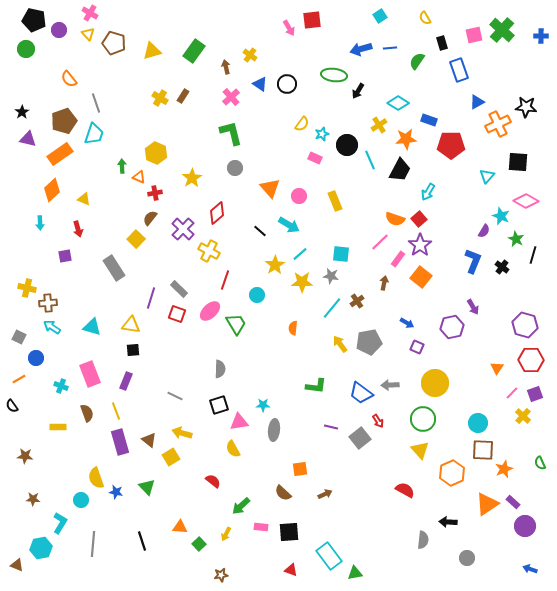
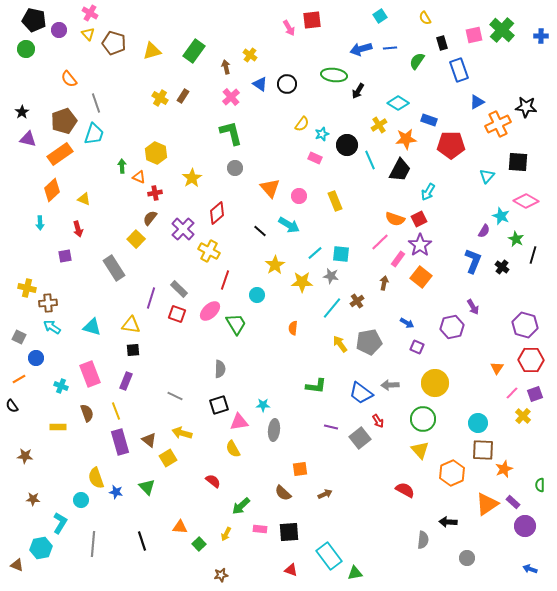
red square at (419, 219): rotated 14 degrees clockwise
cyan line at (300, 254): moved 15 px right, 1 px up
yellow square at (171, 457): moved 3 px left, 1 px down
green semicircle at (540, 463): moved 22 px down; rotated 24 degrees clockwise
pink rectangle at (261, 527): moved 1 px left, 2 px down
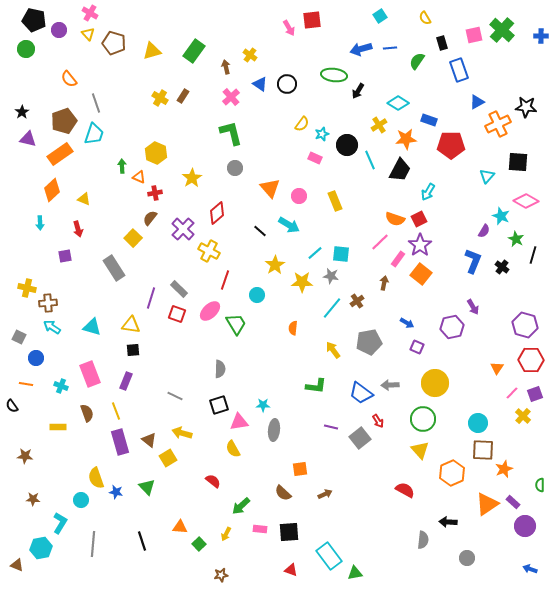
yellow square at (136, 239): moved 3 px left, 1 px up
orange square at (421, 277): moved 3 px up
yellow arrow at (340, 344): moved 7 px left, 6 px down
orange line at (19, 379): moved 7 px right, 5 px down; rotated 40 degrees clockwise
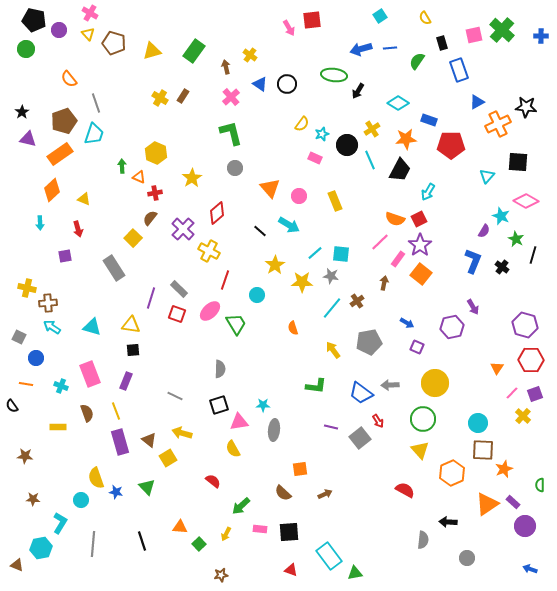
yellow cross at (379, 125): moved 7 px left, 4 px down
orange semicircle at (293, 328): rotated 24 degrees counterclockwise
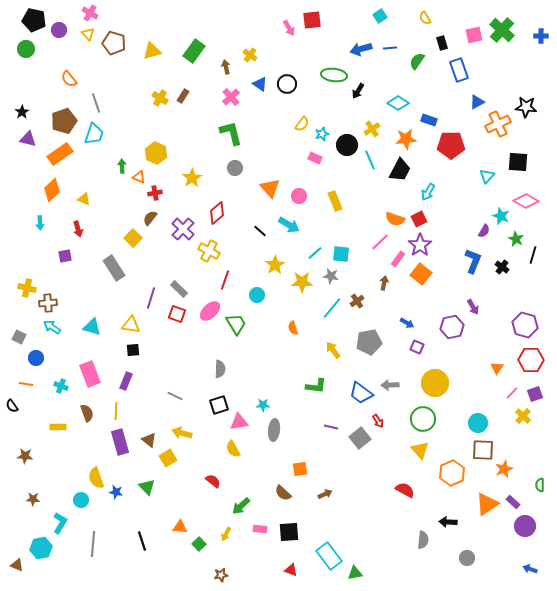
yellow line at (116, 411): rotated 24 degrees clockwise
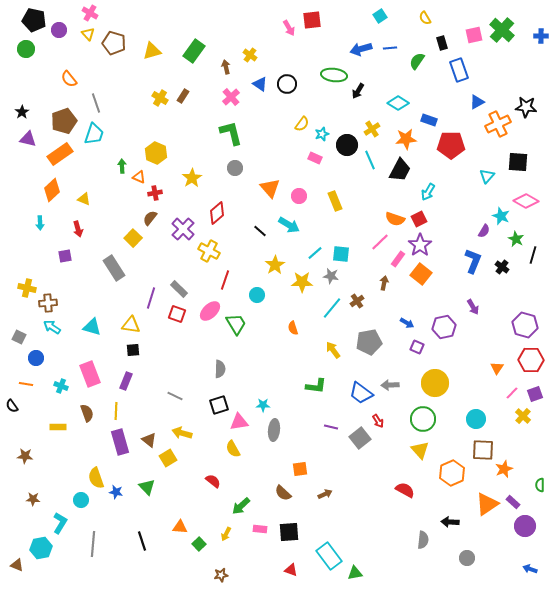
purple hexagon at (452, 327): moved 8 px left
cyan circle at (478, 423): moved 2 px left, 4 px up
black arrow at (448, 522): moved 2 px right
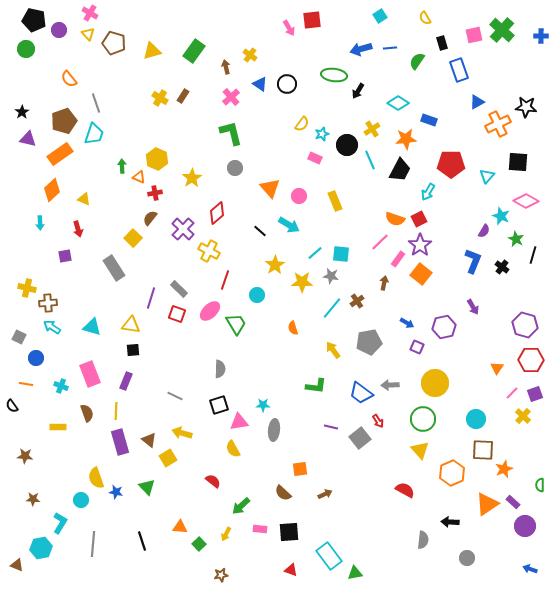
red pentagon at (451, 145): moved 19 px down
yellow hexagon at (156, 153): moved 1 px right, 6 px down
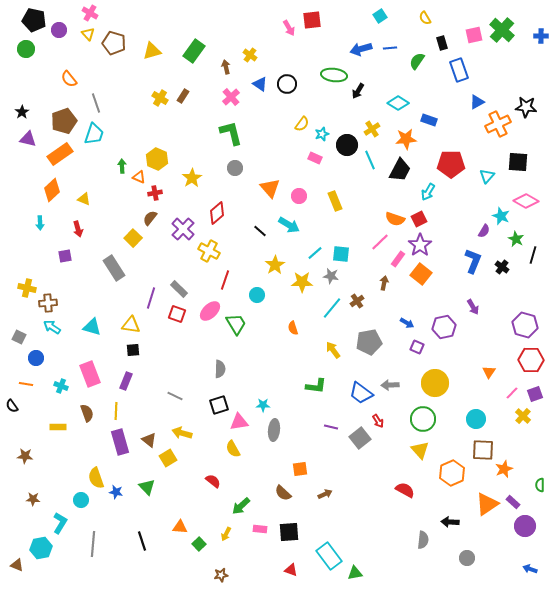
orange triangle at (497, 368): moved 8 px left, 4 px down
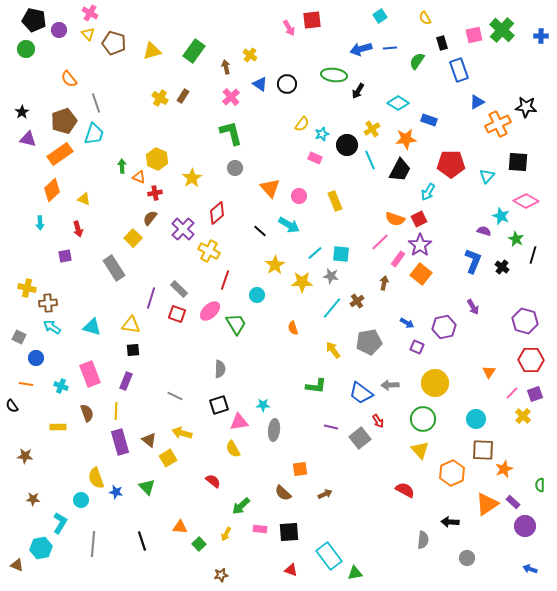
purple semicircle at (484, 231): rotated 104 degrees counterclockwise
purple hexagon at (525, 325): moved 4 px up
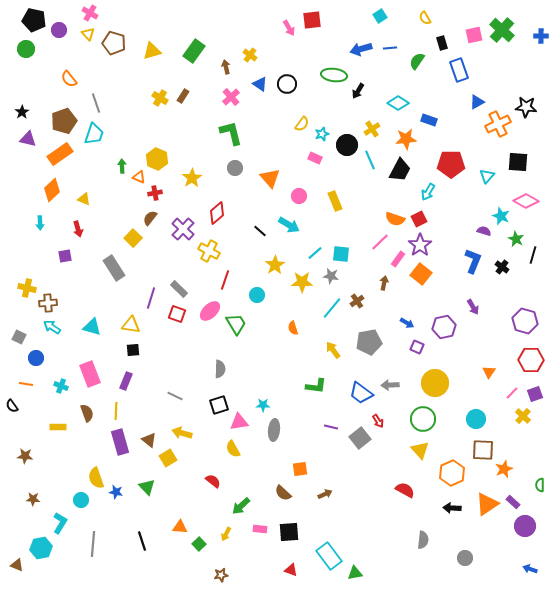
orange triangle at (270, 188): moved 10 px up
black arrow at (450, 522): moved 2 px right, 14 px up
gray circle at (467, 558): moved 2 px left
